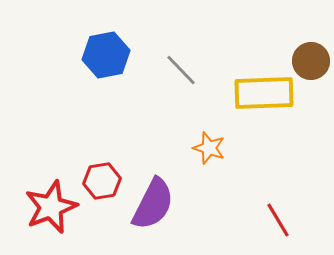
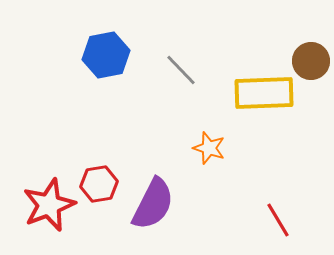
red hexagon: moved 3 px left, 3 px down
red star: moved 2 px left, 2 px up
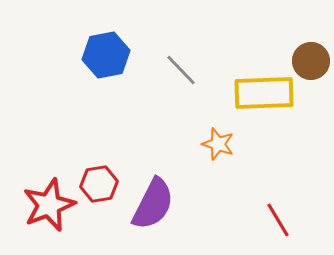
orange star: moved 9 px right, 4 px up
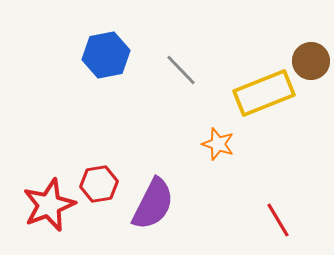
yellow rectangle: rotated 20 degrees counterclockwise
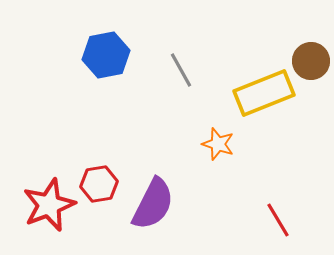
gray line: rotated 15 degrees clockwise
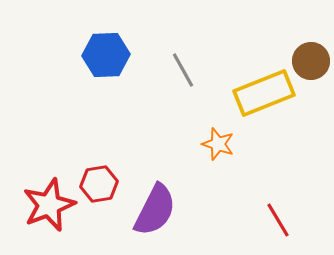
blue hexagon: rotated 9 degrees clockwise
gray line: moved 2 px right
purple semicircle: moved 2 px right, 6 px down
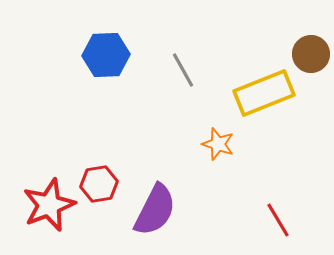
brown circle: moved 7 px up
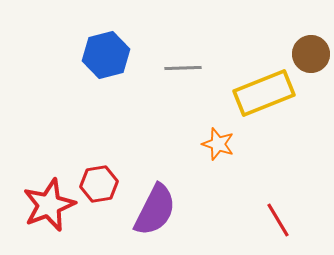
blue hexagon: rotated 12 degrees counterclockwise
gray line: moved 2 px up; rotated 63 degrees counterclockwise
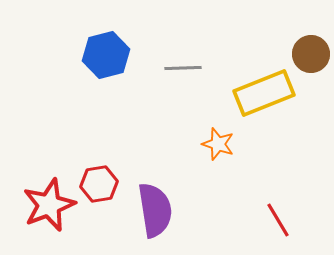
purple semicircle: rotated 36 degrees counterclockwise
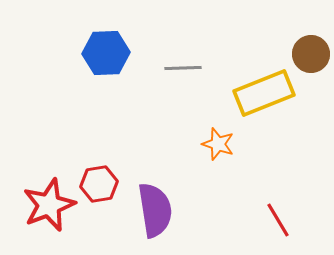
blue hexagon: moved 2 px up; rotated 12 degrees clockwise
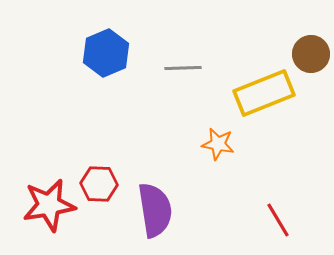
blue hexagon: rotated 21 degrees counterclockwise
orange star: rotated 8 degrees counterclockwise
red hexagon: rotated 12 degrees clockwise
red star: rotated 12 degrees clockwise
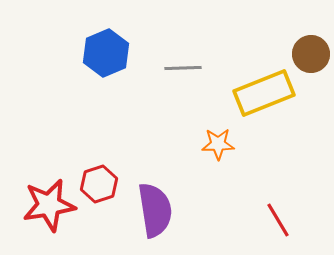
orange star: rotated 12 degrees counterclockwise
red hexagon: rotated 21 degrees counterclockwise
